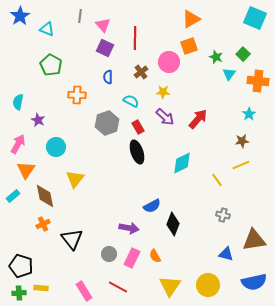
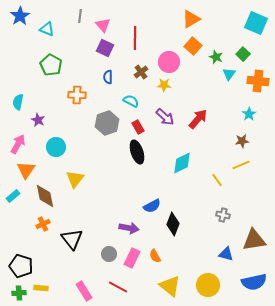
cyan square at (255, 18): moved 1 px right, 5 px down
orange square at (189, 46): moved 4 px right; rotated 30 degrees counterclockwise
yellow star at (163, 92): moved 1 px right, 7 px up
yellow triangle at (170, 286): rotated 25 degrees counterclockwise
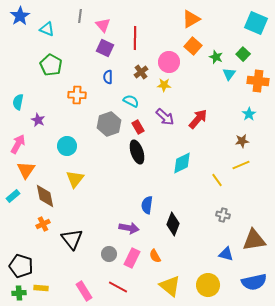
gray hexagon at (107, 123): moved 2 px right, 1 px down
cyan circle at (56, 147): moved 11 px right, 1 px up
blue semicircle at (152, 206): moved 5 px left, 1 px up; rotated 126 degrees clockwise
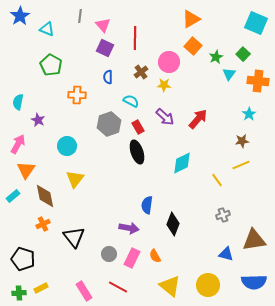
green star at (216, 57): rotated 24 degrees clockwise
gray cross at (223, 215): rotated 32 degrees counterclockwise
black triangle at (72, 239): moved 2 px right, 2 px up
black pentagon at (21, 266): moved 2 px right, 7 px up
blue semicircle at (254, 282): rotated 10 degrees clockwise
yellow rectangle at (41, 288): rotated 32 degrees counterclockwise
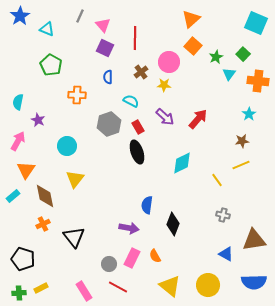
gray line at (80, 16): rotated 16 degrees clockwise
orange triangle at (191, 19): rotated 12 degrees counterclockwise
pink arrow at (18, 144): moved 3 px up
gray cross at (223, 215): rotated 32 degrees clockwise
gray circle at (109, 254): moved 10 px down
blue triangle at (226, 254): rotated 14 degrees clockwise
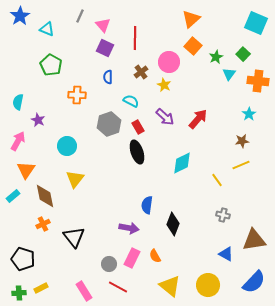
yellow star at (164, 85): rotated 24 degrees clockwise
blue semicircle at (254, 282): rotated 45 degrees counterclockwise
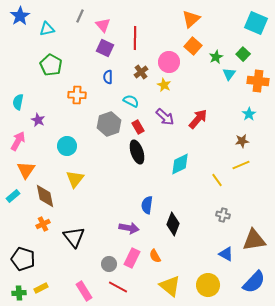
cyan triangle at (47, 29): rotated 35 degrees counterclockwise
cyan diamond at (182, 163): moved 2 px left, 1 px down
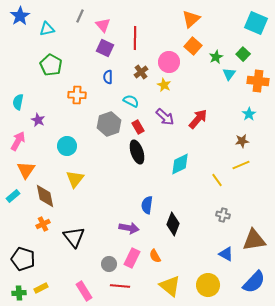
red line at (118, 287): moved 2 px right, 1 px up; rotated 24 degrees counterclockwise
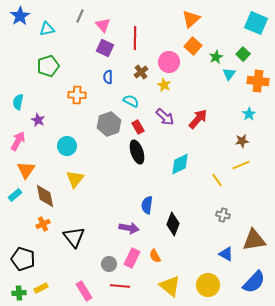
green pentagon at (51, 65): moved 3 px left, 1 px down; rotated 25 degrees clockwise
cyan rectangle at (13, 196): moved 2 px right, 1 px up
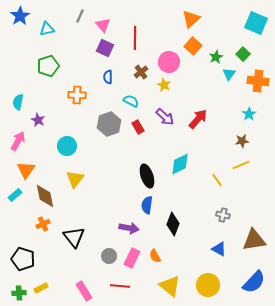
black ellipse at (137, 152): moved 10 px right, 24 px down
blue triangle at (226, 254): moved 7 px left, 5 px up
gray circle at (109, 264): moved 8 px up
